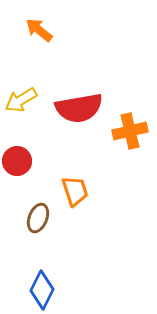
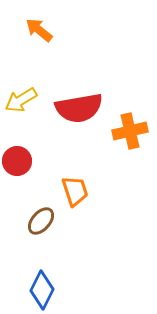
brown ellipse: moved 3 px right, 3 px down; rotated 20 degrees clockwise
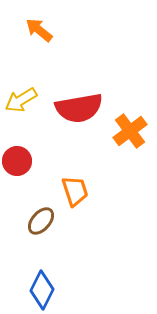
orange cross: rotated 24 degrees counterclockwise
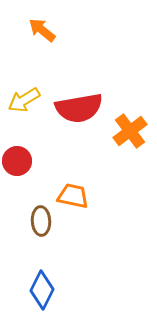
orange arrow: moved 3 px right
yellow arrow: moved 3 px right
orange trapezoid: moved 2 px left, 5 px down; rotated 60 degrees counterclockwise
brown ellipse: rotated 44 degrees counterclockwise
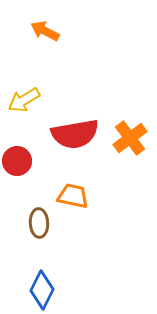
orange arrow: moved 3 px right, 1 px down; rotated 12 degrees counterclockwise
red semicircle: moved 4 px left, 26 px down
orange cross: moved 7 px down
brown ellipse: moved 2 px left, 2 px down
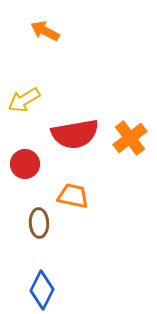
red circle: moved 8 px right, 3 px down
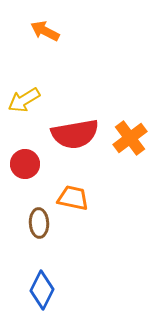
orange trapezoid: moved 2 px down
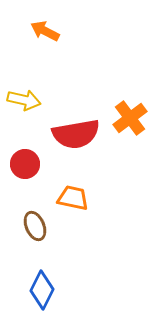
yellow arrow: rotated 136 degrees counterclockwise
red semicircle: moved 1 px right
orange cross: moved 20 px up
brown ellipse: moved 4 px left, 3 px down; rotated 20 degrees counterclockwise
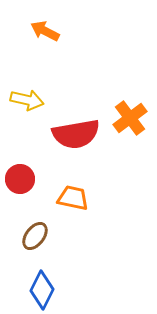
yellow arrow: moved 3 px right
red circle: moved 5 px left, 15 px down
brown ellipse: moved 10 px down; rotated 60 degrees clockwise
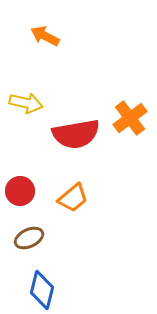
orange arrow: moved 5 px down
yellow arrow: moved 1 px left, 3 px down
red circle: moved 12 px down
orange trapezoid: rotated 128 degrees clockwise
brown ellipse: moved 6 px left, 2 px down; rotated 28 degrees clockwise
blue diamond: rotated 12 degrees counterclockwise
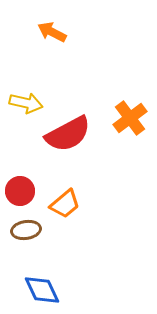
orange arrow: moved 7 px right, 4 px up
red semicircle: moved 8 px left; rotated 18 degrees counterclockwise
orange trapezoid: moved 8 px left, 6 px down
brown ellipse: moved 3 px left, 8 px up; rotated 16 degrees clockwise
blue diamond: rotated 39 degrees counterclockwise
